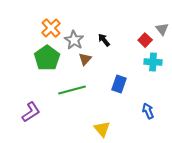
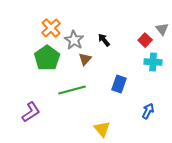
blue arrow: rotated 49 degrees clockwise
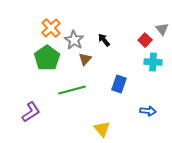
blue arrow: rotated 70 degrees clockwise
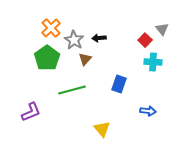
black arrow: moved 5 px left, 2 px up; rotated 56 degrees counterclockwise
purple L-shape: rotated 10 degrees clockwise
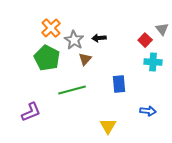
green pentagon: rotated 10 degrees counterclockwise
blue rectangle: rotated 24 degrees counterclockwise
yellow triangle: moved 6 px right, 3 px up; rotated 12 degrees clockwise
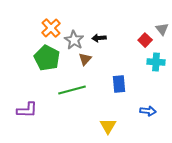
cyan cross: moved 3 px right
purple L-shape: moved 4 px left, 2 px up; rotated 25 degrees clockwise
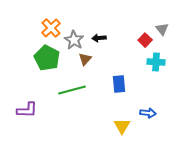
blue arrow: moved 2 px down
yellow triangle: moved 14 px right
